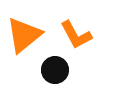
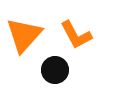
orange triangle: rotated 9 degrees counterclockwise
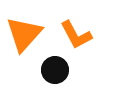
orange triangle: moved 1 px up
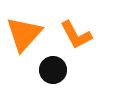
black circle: moved 2 px left
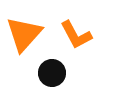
black circle: moved 1 px left, 3 px down
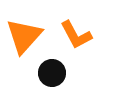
orange triangle: moved 2 px down
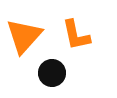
orange L-shape: rotated 16 degrees clockwise
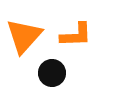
orange L-shape: rotated 80 degrees counterclockwise
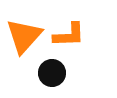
orange L-shape: moved 7 px left
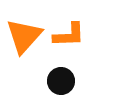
black circle: moved 9 px right, 8 px down
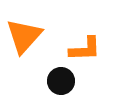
orange L-shape: moved 16 px right, 14 px down
